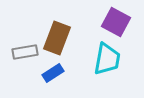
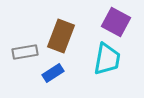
brown rectangle: moved 4 px right, 2 px up
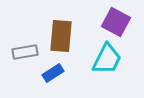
brown rectangle: rotated 16 degrees counterclockwise
cyan trapezoid: rotated 16 degrees clockwise
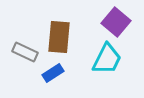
purple square: rotated 12 degrees clockwise
brown rectangle: moved 2 px left, 1 px down
gray rectangle: rotated 35 degrees clockwise
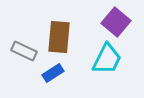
gray rectangle: moved 1 px left, 1 px up
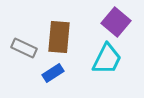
gray rectangle: moved 3 px up
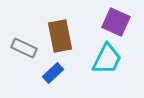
purple square: rotated 16 degrees counterclockwise
brown rectangle: moved 1 px right, 1 px up; rotated 16 degrees counterclockwise
blue rectangle: rotated 10 degrees counterclockwise
